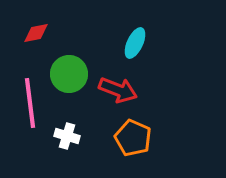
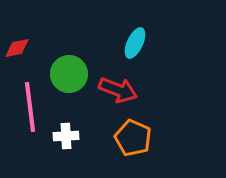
red diamond: moved 19 px left, 15 px down
pink line: moved 4 px down
white cross: moved 1 px left; rotated 20 degrees counterclockwise
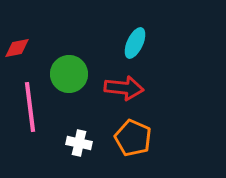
red arrow: moved 6 px right, 2 px up; rotated 15 degrees counterclockwise
white cross: moved 13 px right, 7 px down; rotated 15 degrees clockwise
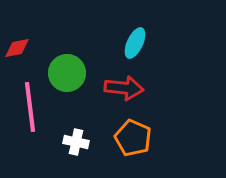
green circle: moved 2 px left, 1 px up
white cross: moved 3 px left, 1 px up
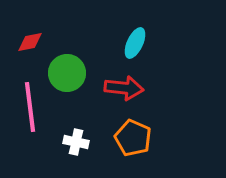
red diamond: moved 13 px right, 6 px up
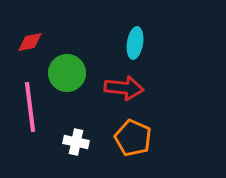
cyan ellipse: rotated 16 degrees counterclockwise
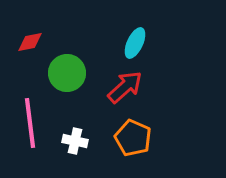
cyan ellipse: rotated 16 degrees clockwise
red arrow: moved 1 px right, 1 px up; rotated 48 degrees counterclockwise
pink line: moved 16 px down
white cross: moved 1 px left, 1 px up
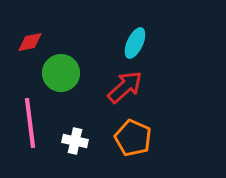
green circle: moved 6 px left
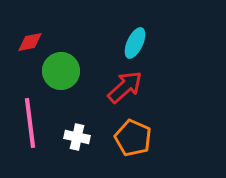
green circle: moved 2 px up
white cross: moved 2 px right, 4 px up
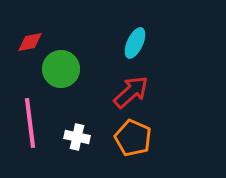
green circle: moved 2 px up
red arrow: moved 6 px right, 5 px down
